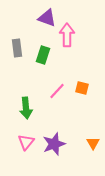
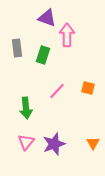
orange square: moved 6 px right
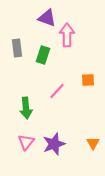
orange square: moved 8 px up; rotated 16 degrees counterclockwise
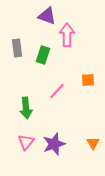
purple triangle: moved 2 px up
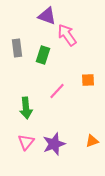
pink arrow: rotated 35 degrees counterclockwise
orange triangle: moved 1 px left, 2 px up; rotated 40 degrees clockwise
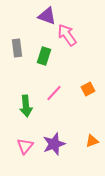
green rectangle: moved 1 px right, 1 px down
orange square: moved 9 px down; rotated 24 degrees counterclockwise
pink line: moved 3 px left, 2 px down
green arrow: moved 2 px up
pink triangle: moved 1 px left, 4 px down
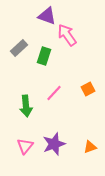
gray rectangle: moved 2 px right; rotated 54 degrees clockwise
orange triangle: moved 2 px left, 6 px down
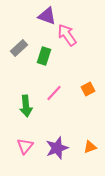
purple star: moved 3 px right, 4 px down
